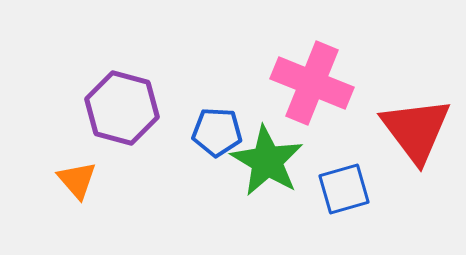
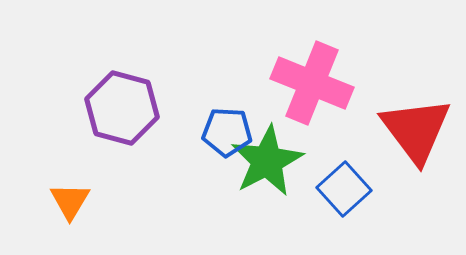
blue pentagon: moved 10 px right
green star: rotated 14 degrees clockwise
orange triangle: moved 7 px left, 21 px down; rotated 12 degrees clockwise
blue square: rotated 26 degrees counterclockwise
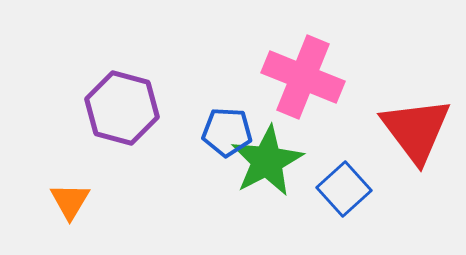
pink cross: moved 9 px left, 6 px up
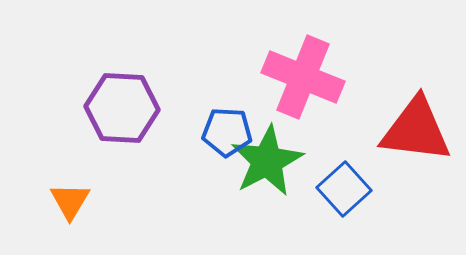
purple hexagon: rotated 12 degrees counterclockwise
red triangle: rotated 46 degrees counterclockwise
